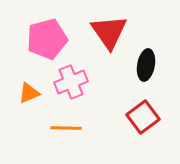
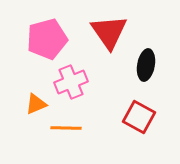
orange triangle: moved 7 px right, 11 px down
red square: moved 4 px left; rotated 24 degrees counterclockwise
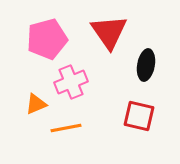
red square: moved 1 px up; rotated 16 degrees counterclockwise
orange line: rotated 12 degrees counterclockwise
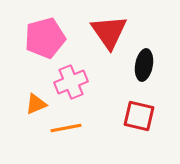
pink pentagon: moved 2 px left, 1 px up
black ellipse: moved 2 px left
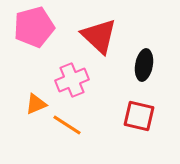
red triangle: moved 10 px left, 4 px down; rotated 12 degrees counterclockwise
pink pentagon: moved 11 px left, 11 px up
pink cross: moved 1 px right, 2 px up
orange line: moved 1 px right, 3 px up; rotated 44 degrees clockwise
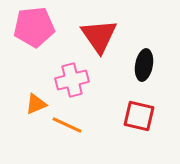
pink pentagon: rotated 9 degrees clockwise
red triangle: rotated 12 degrees clockwise
pink cross: rotated 8 degrees clockwise
orange line: rotated 8 degrees counterclockwise
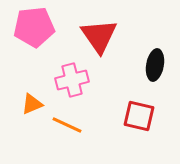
black ellipse: moved 11 px right
orange triangle: moved 4 px left
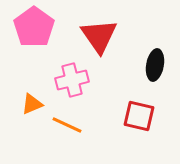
pink pentagon: rotated 30 degrees counterclockwise
